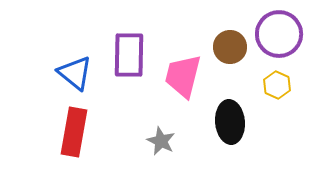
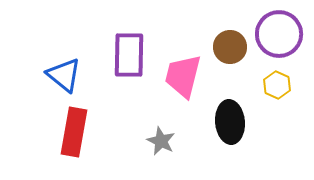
blue triangle: moved 11 px left, 2 px down
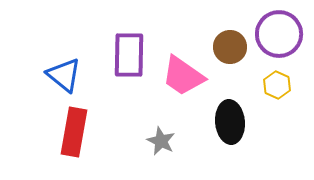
pink trapezoid: rotated 69 degrees counterclockwise
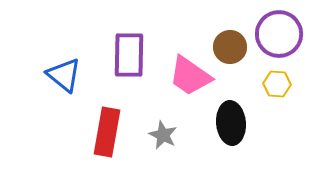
pink trapezoid: moved 7 px right
yellow hexagon: moved 1 px up; rotated 20 degrees counterclockwise
black ellipse: moved 1 px right, 1 px down
red rectangle: moved 33 px right
gray star: moved 2 px right, 6 px up
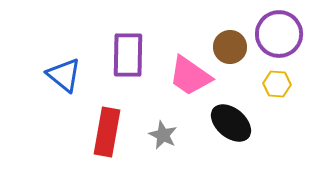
purple rectangle: moved 1 px left
black ellipse: rotated 45 degrees counterclockwise
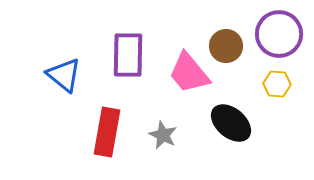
brown circle: moved 4 px left, 1 px up
pink trapezoid: moved 1 px left, 3 px up; rotated 15 degrees clockwise
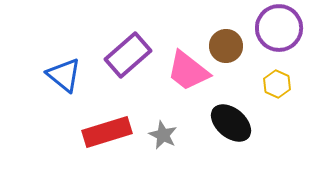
purple circle: moved 6 px up
purple rectangle: rotated 48 degrees clockwise
pink trapezoid: moved 1 px left, 2 px up; rotated 12 degrees counterclockwise
yellow hexagon: rotated 20 degrees clockwise
red rectangle: rotated 63 degrees clockwise
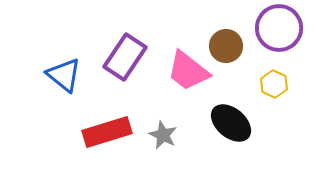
purple rectangle: moved 3 px left, 2 px down; rotated 15 degrees counterclockwise
yellow hexagon: moved 3 px left
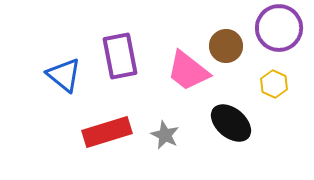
purple rectangle: moved 5 px left, 1 px up; rotated 45 degrees counterclockwise
gray star: moved 2 px right
